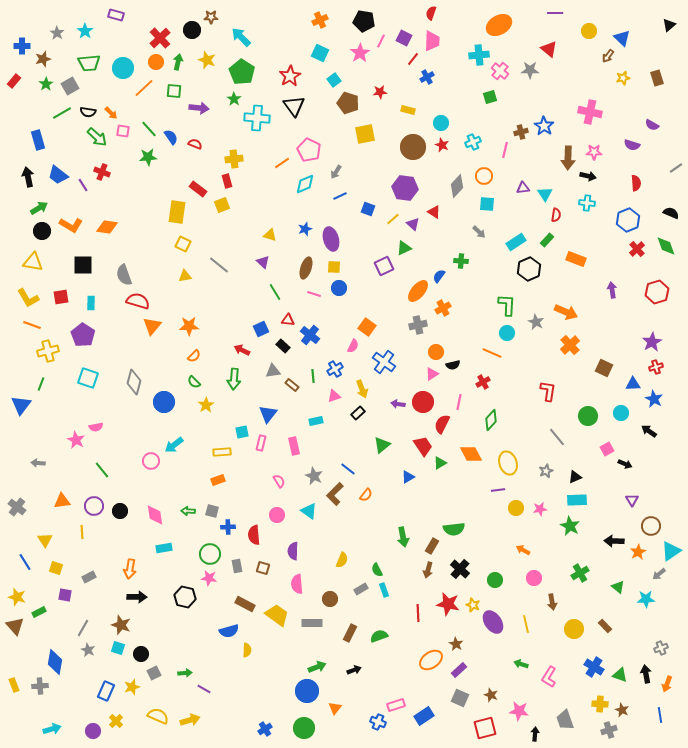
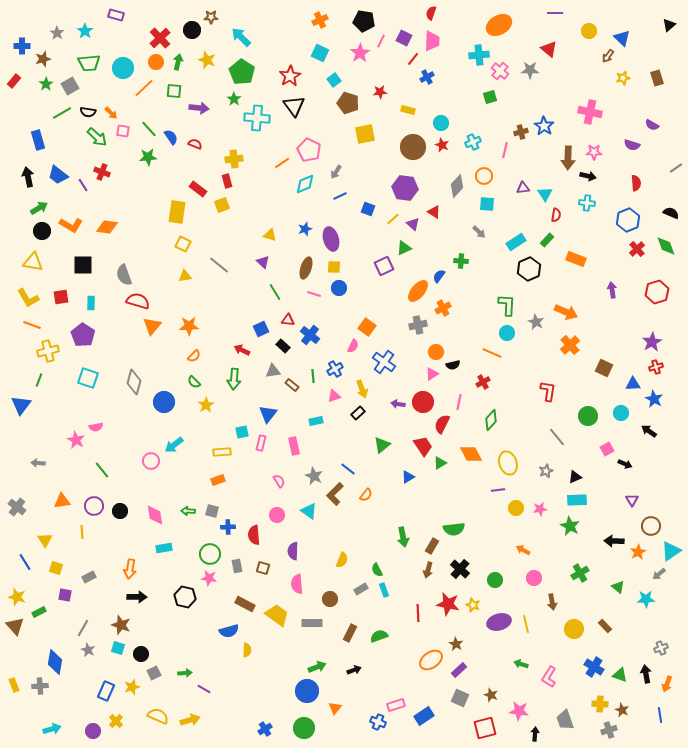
green line at (41, 384): moved 2 px left, 4 px up
purple ellipse at (493, 622): moved 6 px right; rotated 70 degrees counterclockwise
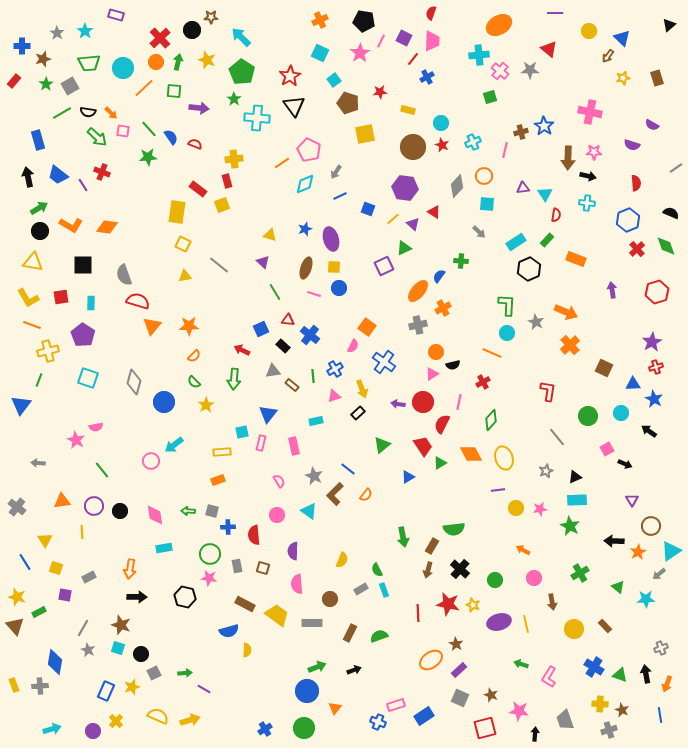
black circle at (42, 231): moved 2 px left
yellow ellipse at (508, 463): moved 4 px left, 5 px up
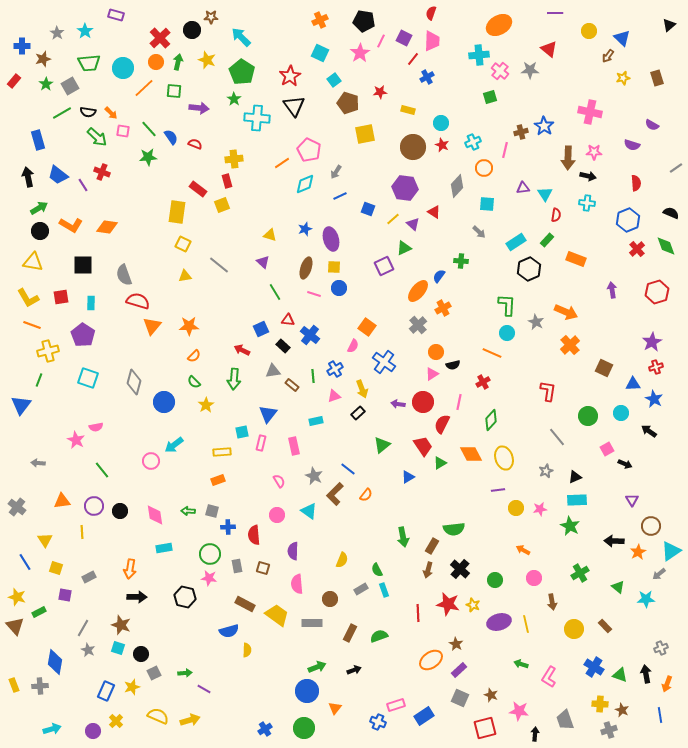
orange circle at (484, 176): moved 8 px up
gray cross at (418, 325): rotated 30 degrees counterclockwise
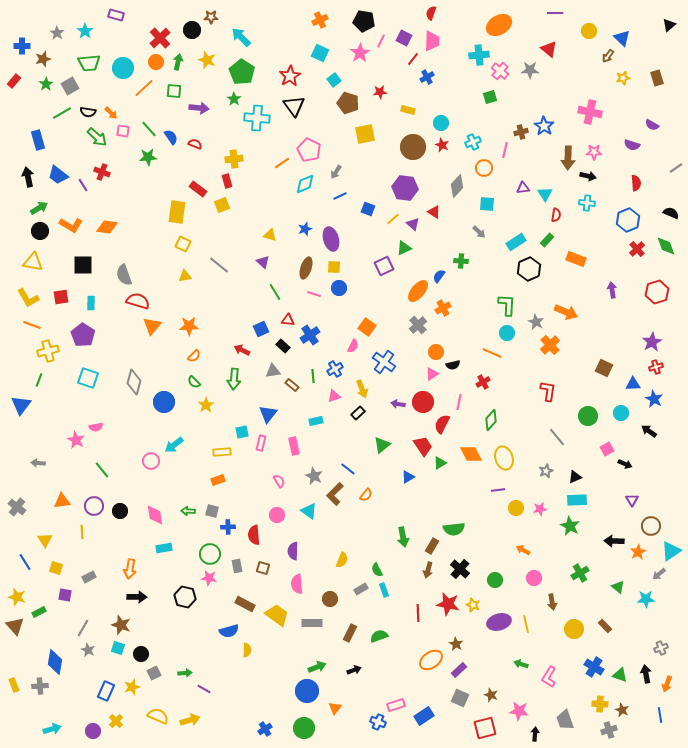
blue cross at (310, 335): rotated 18 degrees clockwise
orange cross at (570, 345): moved 20 px left
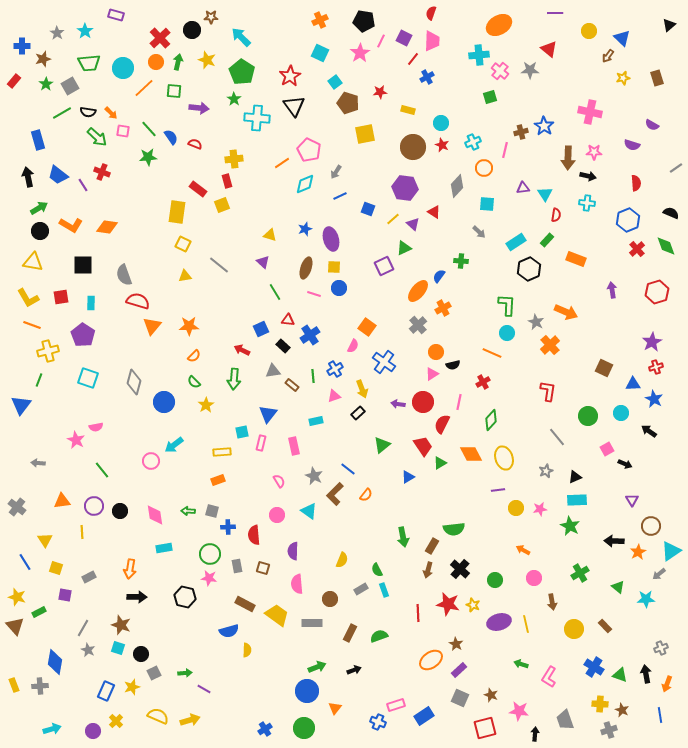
cyan square at (334, 80): moved 1 px right, 2 px down
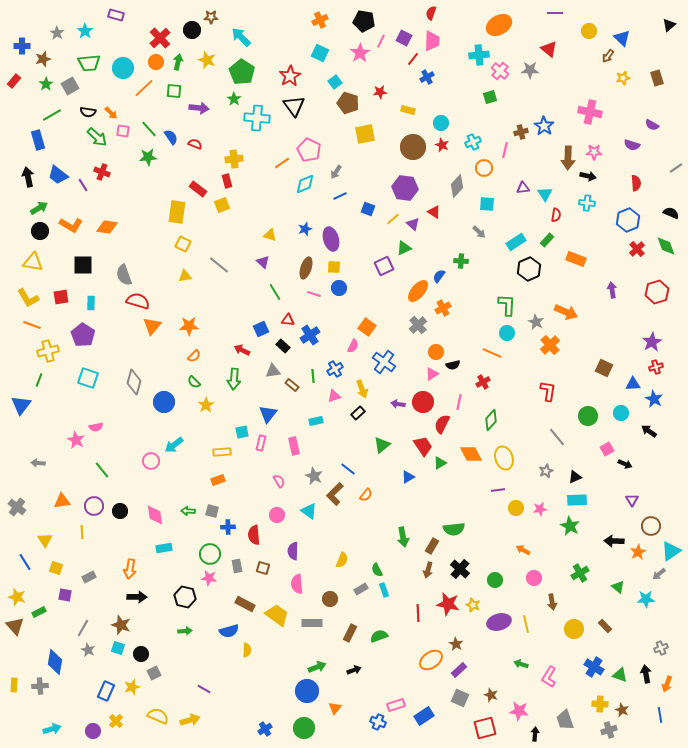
green line at (62, 113): moved 10 px left, 2 px down
green arrow at (185, 673): moved 42 px up
yellow rectangle at (14, 685): rotated 24 degrees clockwise
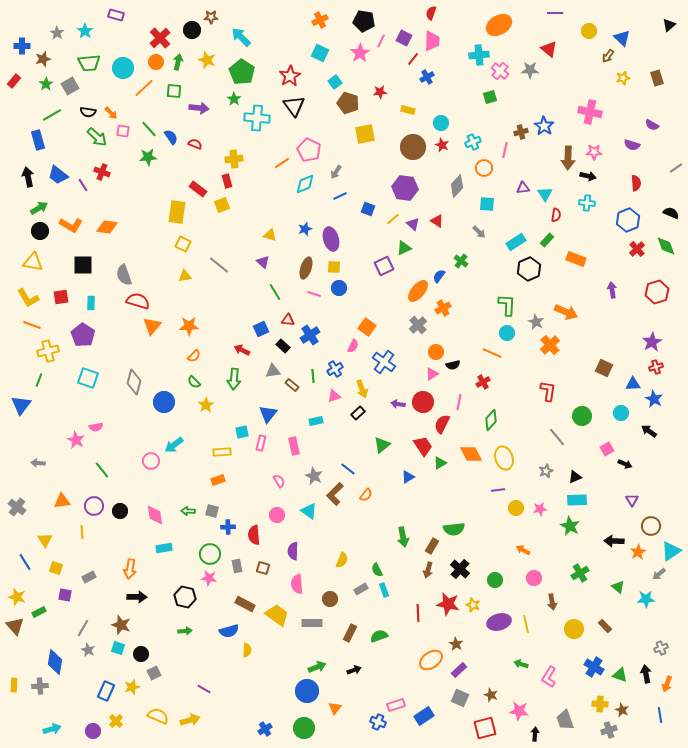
red triangle at (434, 212): moved 3 px right, 9 px down
green cross at (461, 261): rotated 32 degrees clockwise
green circle at (588, 416): moved 6 px left
